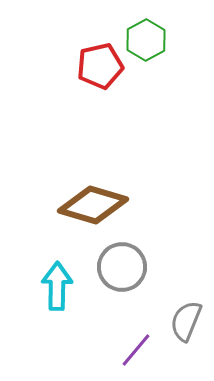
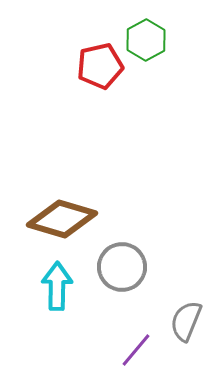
brown diamond: moved 31 px left, 14 px down
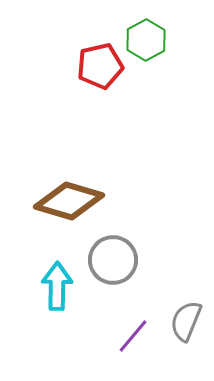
brown diamond: moved 7 px right, 18 px up
gray circle: moved 9 px left, 7 px up
purple line: moved 3 px left, 14 px up
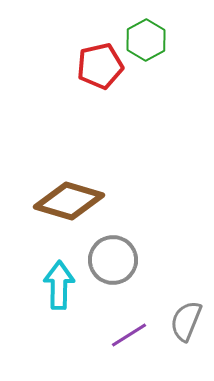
cyan arrow: moved 2 px right, 1 px up
purple line: moved 4 px left, 1 px up; rotated 18 degrees clockwise
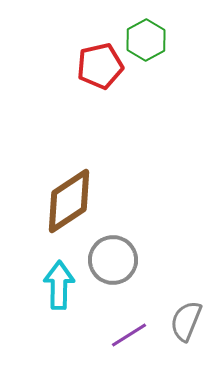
brown diamond: rotated 50 degrees counterclockwise
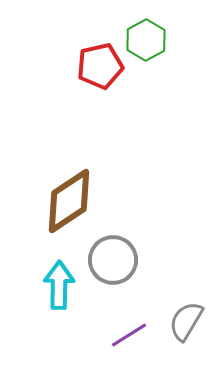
gray semicircle: rotated 9 degrees clockwise
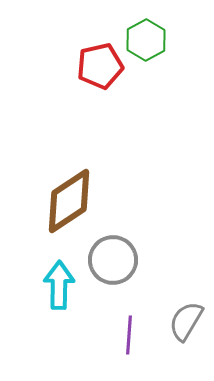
purple line: rotated 54 degrees counterclockwise
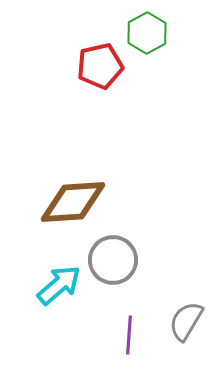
green hexagon: moved 1 px right, 7 px up
brown diamond: moved 4 px right, 1 px down; rotated 30 degrees clockwise
cyan arrow: rotated 48 degrees clockwise
